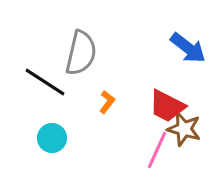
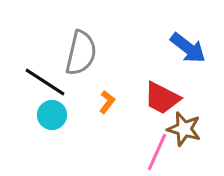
red trapezoid: moved 5 px left, 8 px up
cyan circle: moved 23 px up
pink line: moved 2 px down
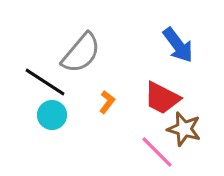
blue arrow: moved 10 px left, 3 px up; rotated 15 degrees clockwise
gray semicircle: rotated 27 degrees clockwise
pink line: rotated 69 degrees counterclockwise
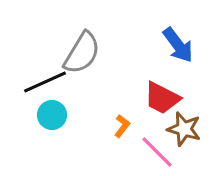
gray semicircle: moved 1 px right; rotated 9 degrees counterclockwise
black line: rotated 57 degrees counterclockwise
orange L-shape: moved 15 px right, 24 px down
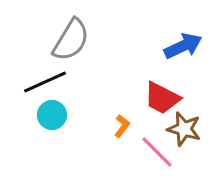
blue arrow: moved 5 px right, 1 px down; rotated 78 degrees counterclockwise
gray semicircle: moved 11 px left, 13 px up
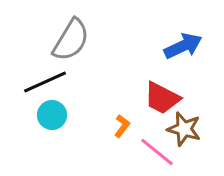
pink line: rotated 6 degrees counterclockwise
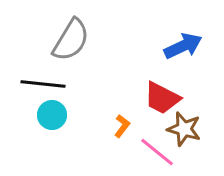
black line: moved 2 px left, 2 px down; rotated 30 degrees clockwise
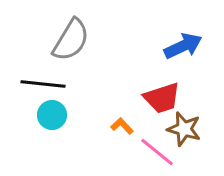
red trapezoid: rotated 45 degrees counterclockwise
orange L-shape: rotated 80 degrees counterclockwise
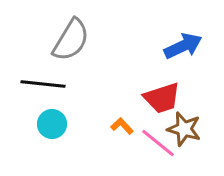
cyan circle: moved 9 px down
pink line: moved 1 px right, 9 px up
